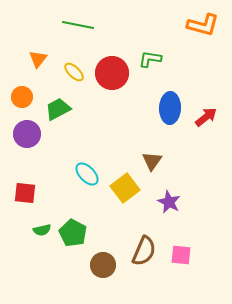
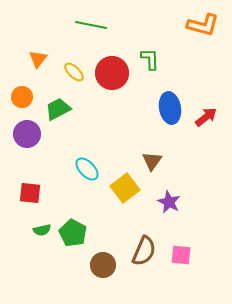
green line: moved 13 px right
green L-shape: rotated 80 degrees clockwise
blue ellipse: rotated 12 degrees counterclockwise
cyan ellipse: moved 5 px up
red square: moved 5 px right
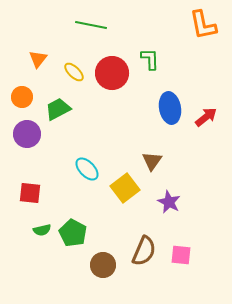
orange L-shape: rotated 64 degrees clockwise
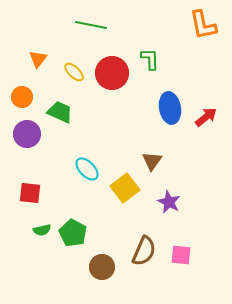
green trapezoid: moved 2 px right, 3 px down; rotated 52 degrees clockwise
brown circle: moved 1 px left, 2 px down
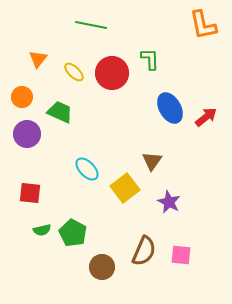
blue ellipse: rotated 20 degrees counterclockwise
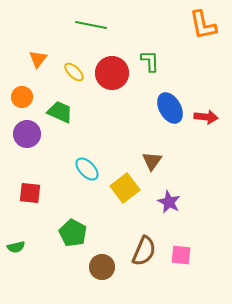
green L-shape: moved 2 px down
red arrow: rotated 45 degrees clockwise
green semicircle: moved 26 px left, 17 px down
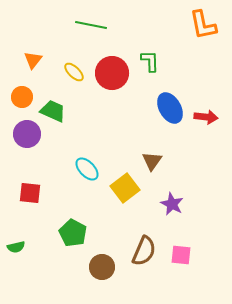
orange triangle: moved 5 px left, 1 px down
green trapezoid: moved 7 px left, 1 px up
purple star: moved 3 px right, 2 px down
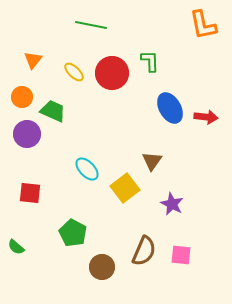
green semicircle: rotated 54 degrees clockwise
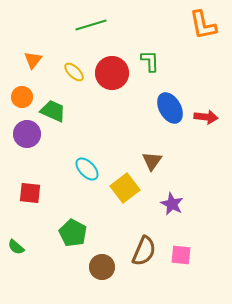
green line: rotated 28 degrees counterclockwise
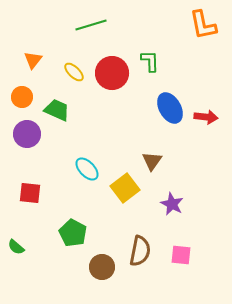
green trapezoid: moved 4 px right, 1 px up
brown semicircle: moved 4 px left; rotated 12 degrees counterclockwise
